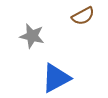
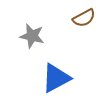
brown semicircle: moved 1 px right, 2 px down
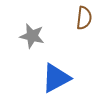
brown semicircle: rotated 55 degrees counterclockwise
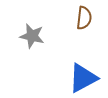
blue triangle: moved 27 px right
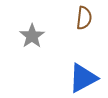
gray star: rotated 25 degrees clockwise
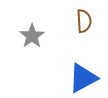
brown semicircle: moved 3 px down; rotated 10 degrees counterclockwise
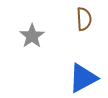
brown semicircle: moved 2 px up
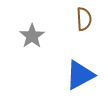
blue triangle: moved 3 px left, 3 px up
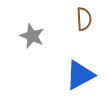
gray star: rotated 15 degrees counterclockwise
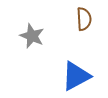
blue triangle: moved 4 px left, 1 px down
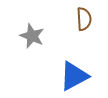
blue triangle: moved 2 px left
